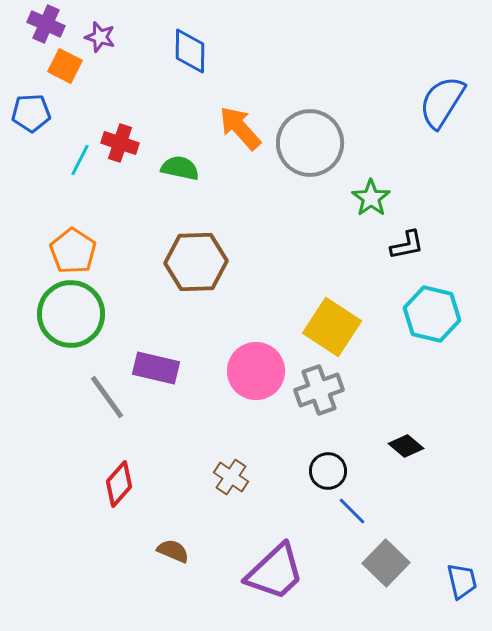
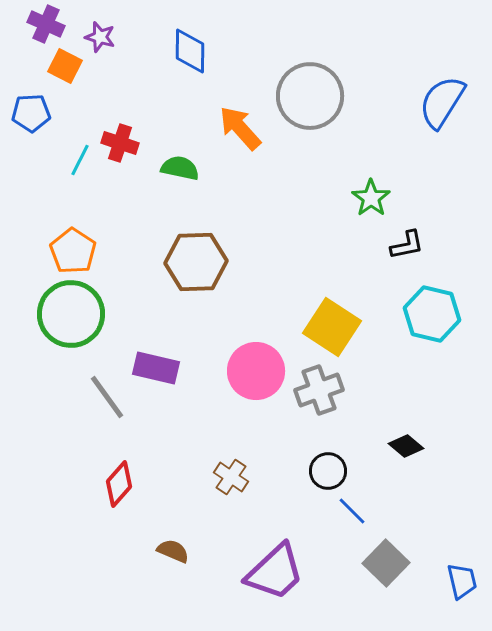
gray circle: moved 47 px up
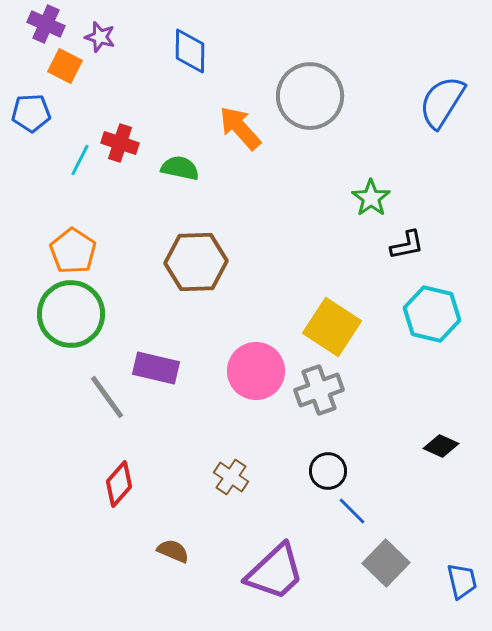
black diamond: moved 35 px right; rotated 16 degrees counterclockwise
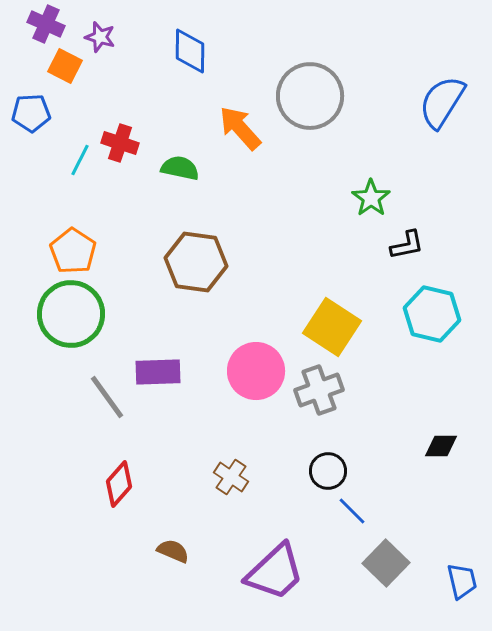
brown hexagon: rotated 10 degrees clockwise
purple rectangle: moved 2 px right, 4 px down; rotated 15 degrees counterclockwise
black diamond: rotated 24 degrees counterclockwise
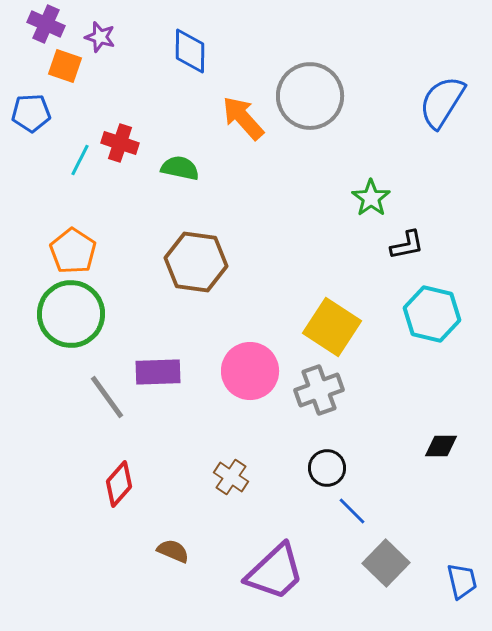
orange square: rotated 8 degrees counterclockwise
orange arrow: moved 3 px right, 10 px up
pink circle: moved 6 px left
black circle: moved 1 px left, 3 px up
